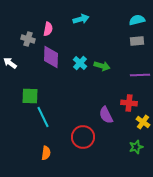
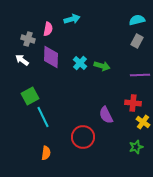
cyan arrow: moved 9 px left
gray rectangle: rotated 56 degrees counterclockwise
white arrow: moved 12 px right, 3 px up
green square: rotated 30 degrees counterclockwise
red cross: moved 4 px right
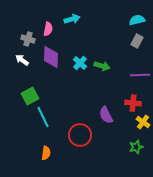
red circle: moved 3 px left, 2 px up
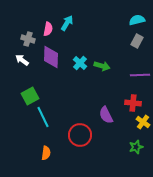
cyan arrow: moved 5 px left, 4 px down; rotated 42 degrees counterclockwise
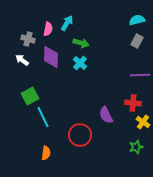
green arrow: moved 21 px left, 23 px up
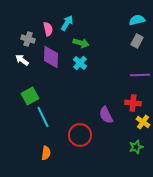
pink semicircle: rotated 24 degrees counterclockwise
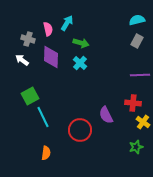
red circle: moved 5 px up
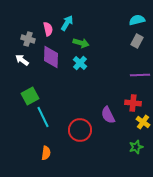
purple semicircle: moved 2 px right
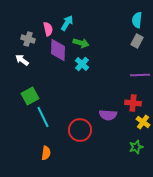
cyan semicircle: rotated 70 degrees counterclockwise
purple diamond: moved 7 px right, 7 px up
cyan cross: moved 2 px right, 1 px down
purple semicircle: rotated 60 degrees counterclockwise
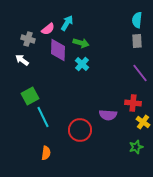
pink semicircle: rotated 64 degrees clockwise
gray rectangle: rotated 32 degrees counterclockwise
purple line: moved 2 px up; rotated 54 degrees clockwise
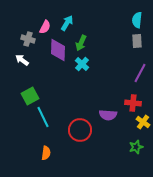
pink semicircle: moved 3 px left, 2 px up; rotated 24 degrees counterclockwise
green arrow: rotated 98 degrees clockwise
purple line: rotated 66 degrees clockwise
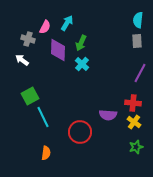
cyan semicircle: moved 1 px right
yellow cross: moved 9 px left
red circle: moved 2 px down
